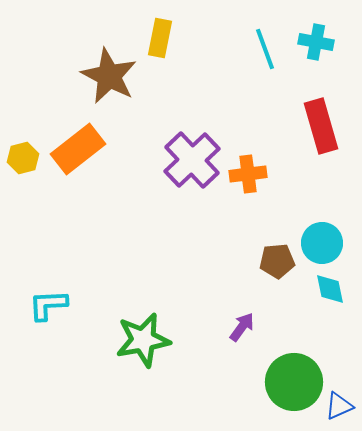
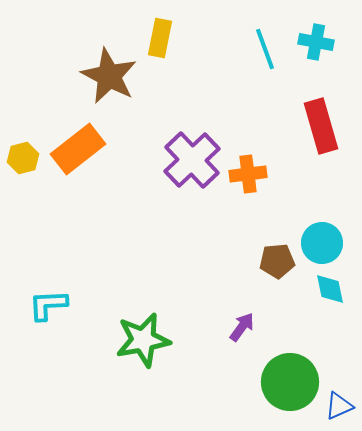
green circle: moved 4 px left
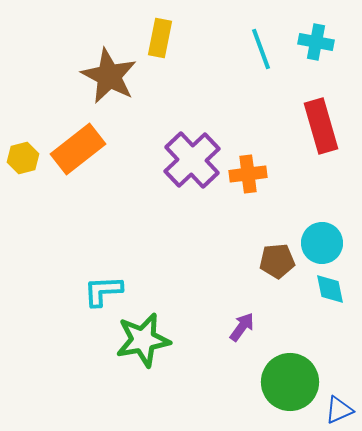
cyan line: moved 4 px left
cyan L-shape: moved 55 px right, 14 px up
blue triangle: moved 4 px down
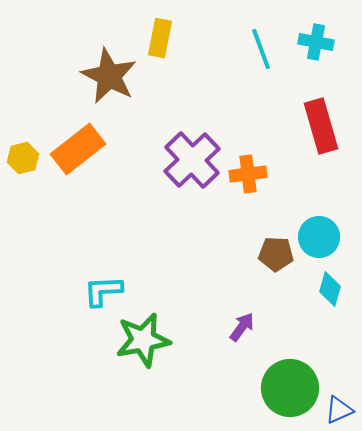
cyan circle: moved 3 px left, 6 px up
brown pentagon: moved 1 px left, 7 px up; rotated 8 degrees clockwise
cyan diamond: rotated 28 degrees clockwise
green circle: moved 6 px down
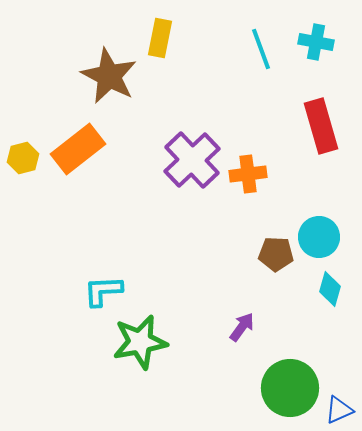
green star: moved 3 px left, 2 px down
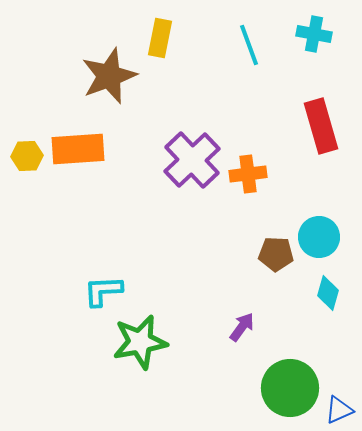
cyan cross: moved 2 px left, 8 px up
cyan line: moved 12 px left, 4 px up
brown star: rotated 24 degrees clockwise
orange rectangle: rotated 34 degrees clockwise
yellow hexagon: moved 4 px right, 2 px up; rotated 12 degrees clockwise
cyan diamond: moved 2 px left, 4 px down
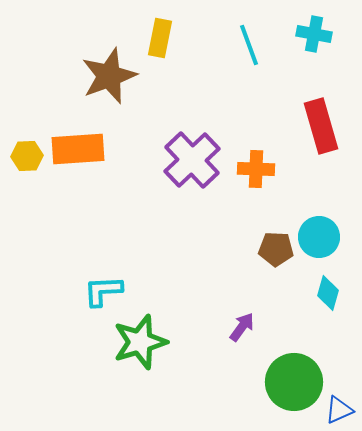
orange cross: moved 8 px right, 5 px up; rotated 9 degrees clockwise
brown pentagon: moved 5 px up
green star: rotated 6 degrees counterclockwise
green circle: moved 4 px right, 6 px up
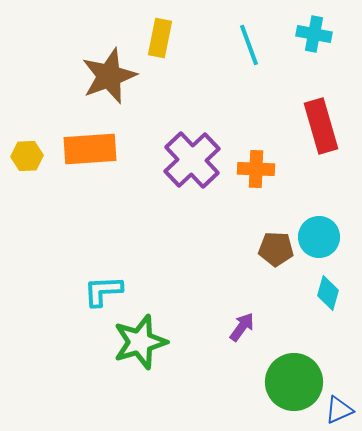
orange rectangle: moved 12 px right
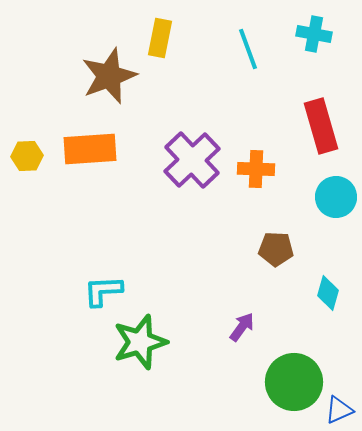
cyan line: moved 1 px left, 4 px down
cyan circle: moved 17 px right, 40 px up
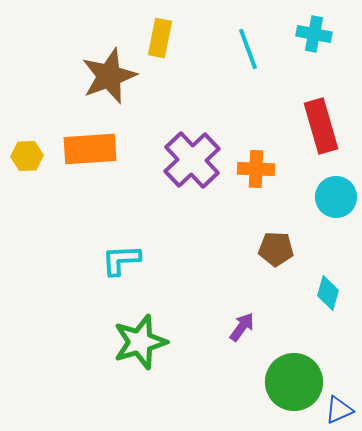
cyan L-shape: moved 18 px right, 31 px up
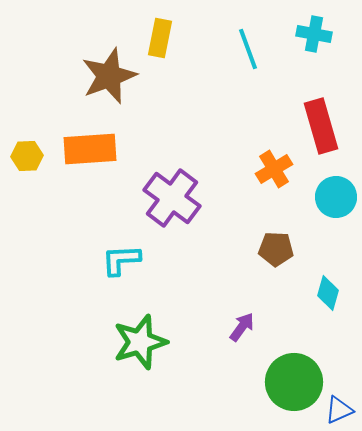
purple cross: moved 20 px left, 38 px down; rotated 10 degrees counterclockwise
orange cross: moved 18 px right; rotated 33 degrees counterclockwise
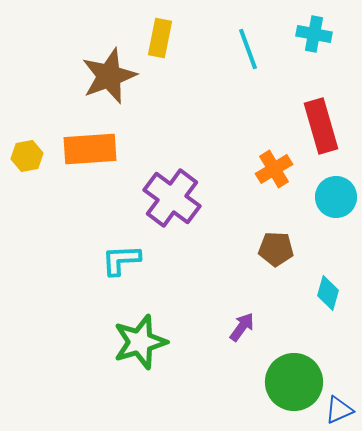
yellow hexagon: rotated 8 degrees counterclockwise
